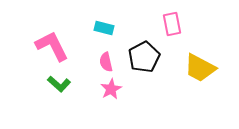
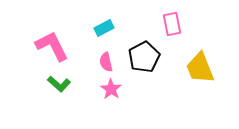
cyan rectangle: rotated 42 degrees counterclockwise
yellow trapezoid: rotated 40 degrees clockwise
pink star: rotated 10 degrees counterclockwise
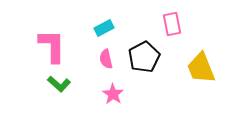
pink L-shape: rotated 27 degrees clockwise
pink semicircle: moved 3 px up
yellow trapezoid: moved 1 px right
pink star: moved 2 px right, 5 px down
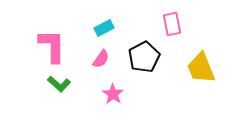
pink semicircle: moved 5 px left; rotated 132 degrees counterclockwise
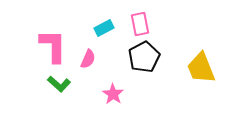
pink rectangle: moved 32 px left
pink L-shape: moved 1 px right
pink semicircle: moved 13 px left; rotated 12 degrees counterclockwise
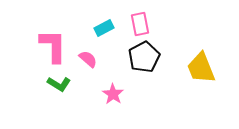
pink semicircle: rotated 72 degrees counterclockwise
green L-shape: rotated 10 degrees counterclockwise
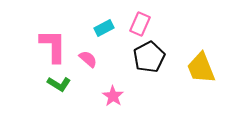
pink rectangle: rotated 35 degrees clockwise
black pentagon: moved 5 px right
pink star: moved 2 px down
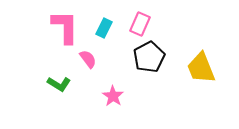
cyan rectangle: rotated 36 degrees counterclockwise
pink L-shape: moved 12 px right, 19 px up
pink semicircle: rotated 12 degrees clockwise
